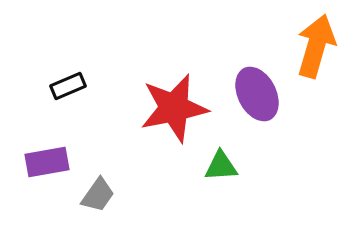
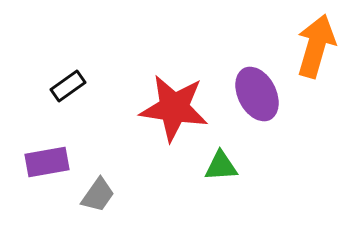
black rectangle: rotated 12 degrees counterclockwise
red star: rotated 20 degrees clockwise
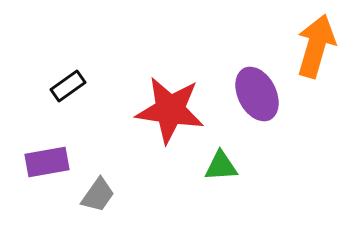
red star: moved 4 px left, 2 px down
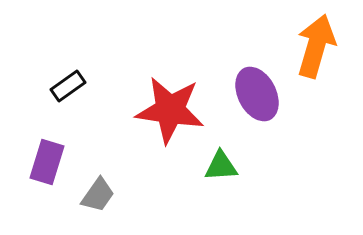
purple rectangle: rotated 63 degrees counterclockwise
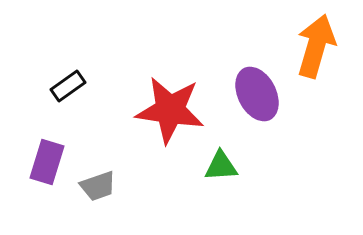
gray trapezoid: moved 9 px up; rotated 36 degrees clockwise
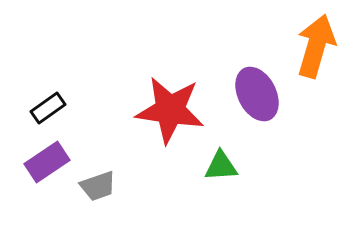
black rectangle: moved 20 px left, 22 px down
purple rectangle: rotated 39 degrees clockwise
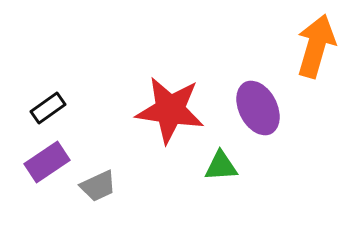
purple ellipse: moved 1 px right, 14 px down
gray trapezoid: rotated 6 degrees counterclockwise
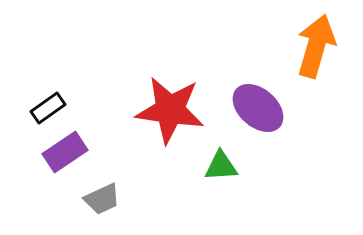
purple ellipse: rotated 22 degrees counterclockwise
purple rectangle: moved 18 px right, 10 px up
gray trapezoid: moved 4 px right, 13 px down
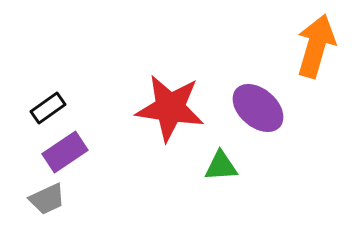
red star: moved 2 px up
gray trapezoid: moved 55 px left
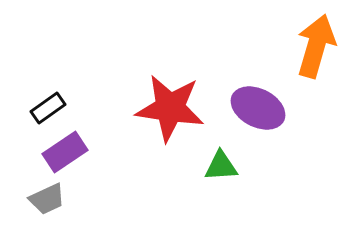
purple ellipse: rotated 14 degrees counterclockwise
